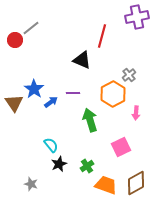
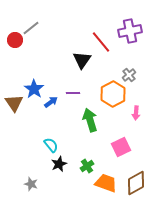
purple cross: moved 7 px left, 14 px down
red line: moved 1 px left, 6 px down; rotated 55 degrees counterclockwise
black triangle: rotated 42 degrees clockwise
orange trapezoid: moved 2 px up
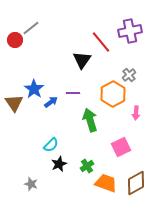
cyan semicircle: rotated 84 degrees clockwise
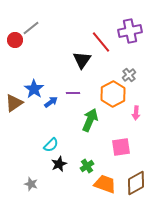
brown triangle: rotated 30 degrees clockwise
green arrow: rotated 40 degrees clockwise
pink square: rotated 18 degrees clockwise
orange trapezoid: moved 1 px left, 1 px down
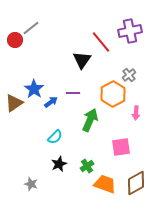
cyan semicircle: moved 4 px right, 8 px up
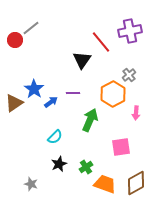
green cross: moved 1 px left, 1 px down
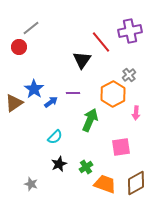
red circle: moved 4 px right, 7 px down
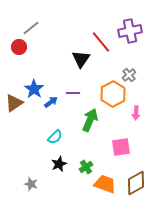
black triangle: moved 1 px left, 1 px up
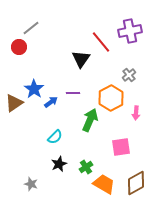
orange hexagon: moved 2 px left, 4 px down
orange trapezoid: moved 1 px left; rotated 10 degrees clockwise
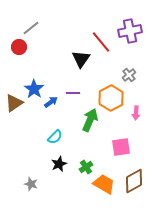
brown diamond: moved 2 px left, 2 px up
